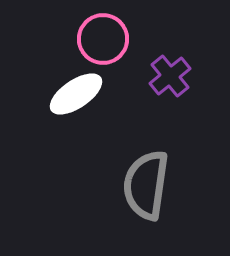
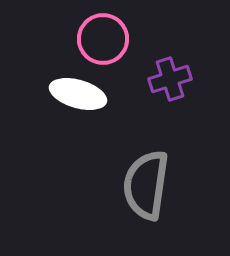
purple cross: moved 3 px down; rotated 21 degrees clockwise
white ellipse: moved 2 px right; rotated 50 degrees clockwise
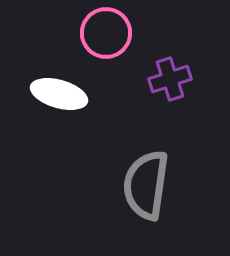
pink circle: moved 3 px right, 6 px up
white ellipse: moved 19 px left
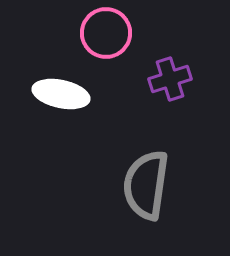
white ellipse: moved 2 px right; rotated 4 degrees counterclockwise
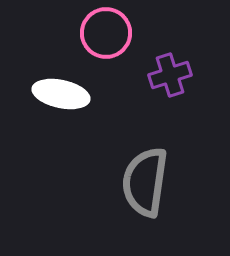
purple cross: moved 4 px up
gray semicircle: moved 1 px left, 3 px up
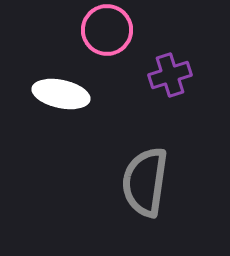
pink circle: moved 1 px right, 3 px up
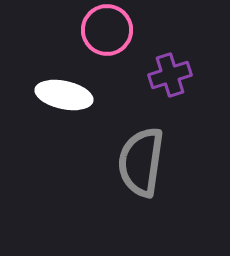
white ellipse: moved 3 px right, 1 px down
gray semicircle: moved 4 px left, 20 px up
